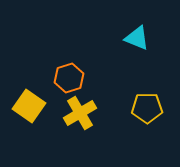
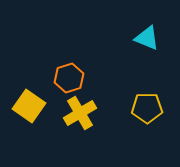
cyan triangle: moved 10 px right
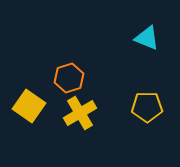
yellow pentagon: moved 1 px up
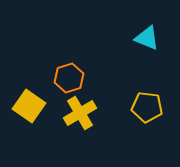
yellow pentagon: rotated 8 degrees clockwise
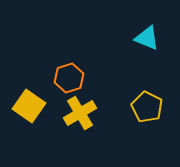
yellow pentagon: rotated 20 degrees clockwise
